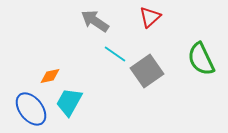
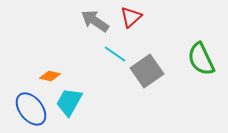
red triangle: moved 19 px left
orange diamond: rotated 25 degrees clockwise
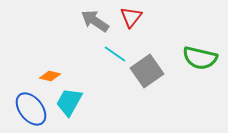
red triangle: rotated 10 degrees counterclockwise
green semicircle: moved 1 px left, 1 px up; rotated 52 degrees counterclockwise
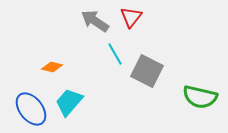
cyan line: rotated 25 degrees clockwise
green semicircle: moved 39 px down
gray square: rotated 28 degrees counterclockwise
orange diamond: moved 2 px right, 9 px up
cyan trapezoid: rotated 12 degrees clockwise
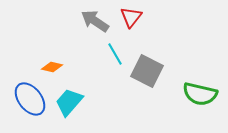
green semicircle: moved 3 px up
blue ellipse: moved 1 px left, 10 px up
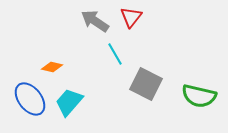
gray square: moved 1 px left, 13 px down
green semicircle: moved 1 px left, 2 px down
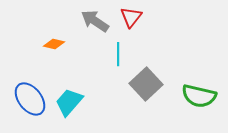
cyan line: moved 3 px right; rotated 30 degrees clockwise
orange diamond: moved 2 px right, 23 px up
gray square: rotated 20 degrees clockwise
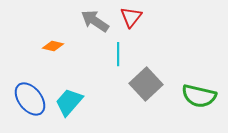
orange diamond: moved 1 px left, 2 px down
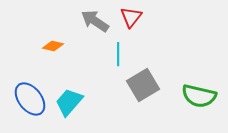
gray square: moved 3 px left, 1 px down; rotated 12 degrees clockwise
